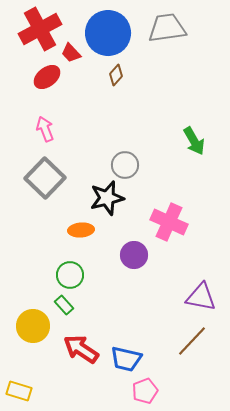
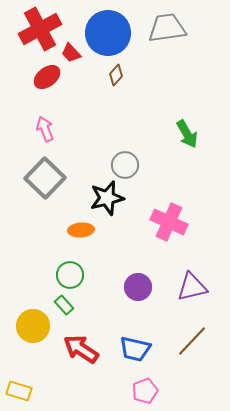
green arrow: moved 7 px left, 7 px up
purple circle: moved 4 px right, 32 px down
purple triangle: moved 9 px left, 10 px up; rotated 24 degrees counterclockwise
blue trapezoid: moved 9 px right, 10 px up
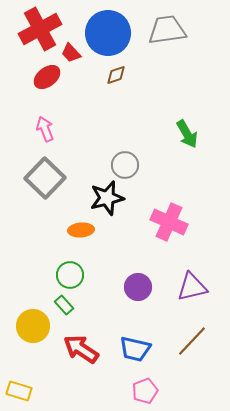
gray trapezoid: moved 2 px down
brown diamond: rotated 30 degrees clockwise
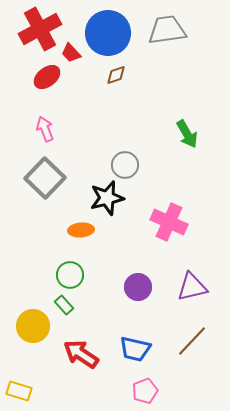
red arrow: moved 5 px down
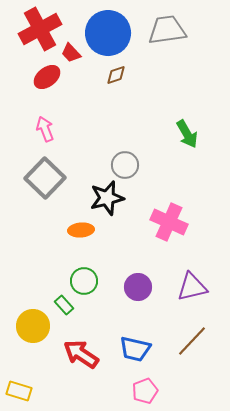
green circle: moved 14 px right, 6 px down
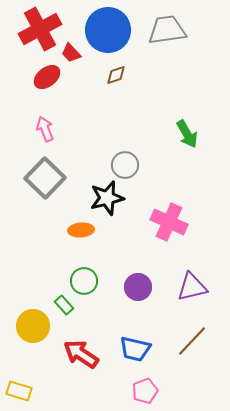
blue circle: moved 3 px up
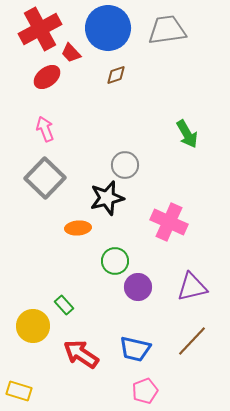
blue circle: moved 2 px up
orange ellipse: moved 3 px left, 2 px up
green circle: moved 31 px right, 20 px up
